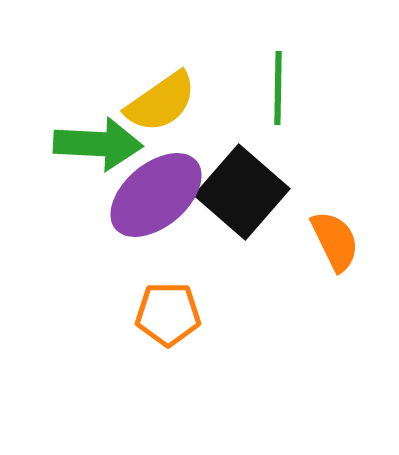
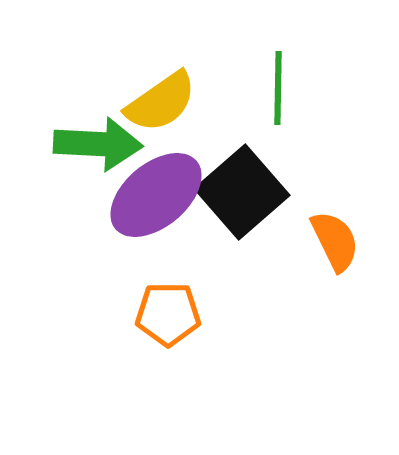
black square: rotated 8 degrees clockwise
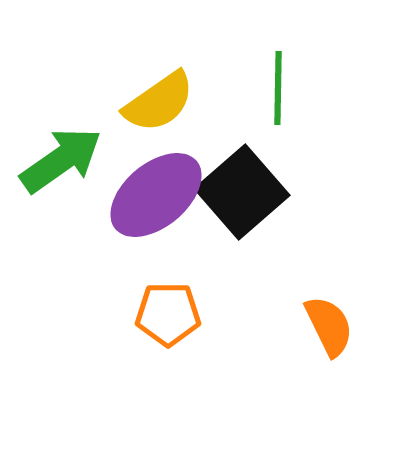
yellow semicircle: moved 2 px left
green arrow: moved 37 px left, 16 px down; rotated 38 degrees counterclockwise
orange semicircle: moved 6 px left, 85 px down
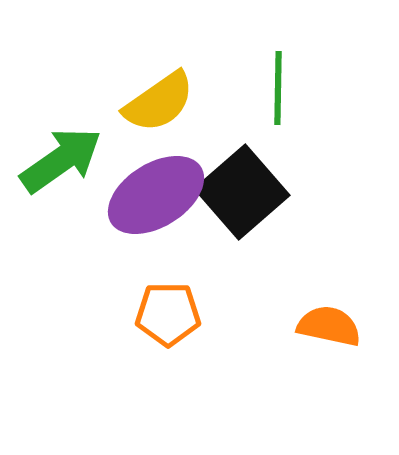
purple ellipse: rotated 8 degrees clockwise
orange semicircle: rotated 52 degrees counterclockwise
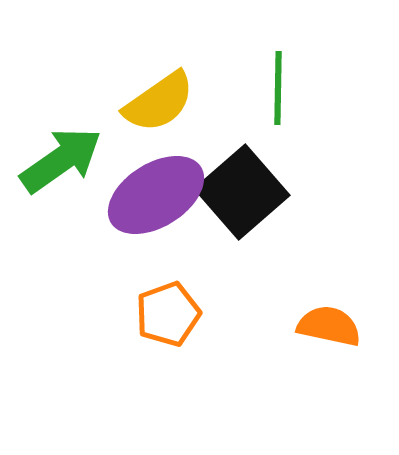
orange pentagon: rotated 20 degrees counterclockwise
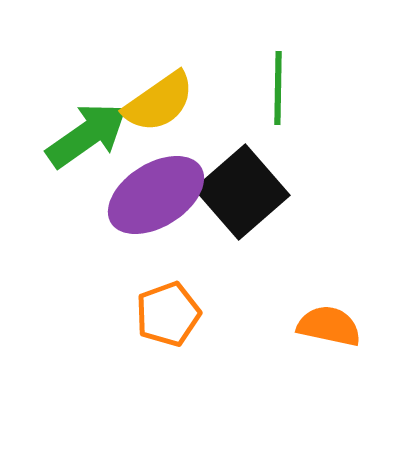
green arrow: moved 26 px right, 25 px up
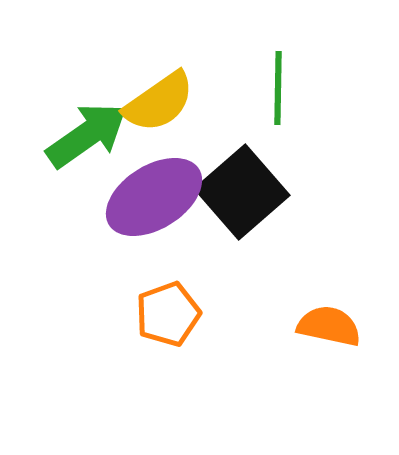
purple ellipse: moved 2 px left, 2 px down
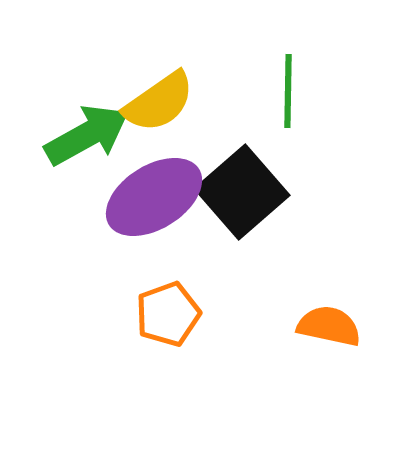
green line: moved 10 px right, 3 px down
green arrow: rotated 6 degrees clockwise
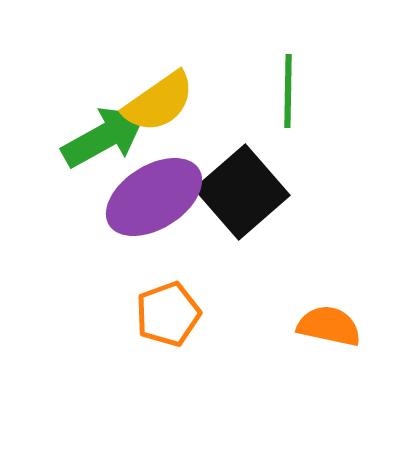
green arrow: moved 17 px right, 2 px down
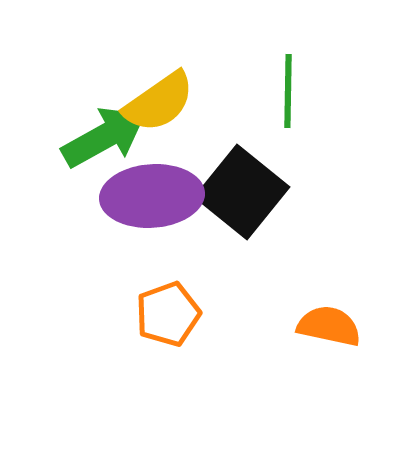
black square: rotated 10 degrees counterclockwise
purple ellipse: moved 2 px left, 1 px up; rotated 28 degrees clockwise
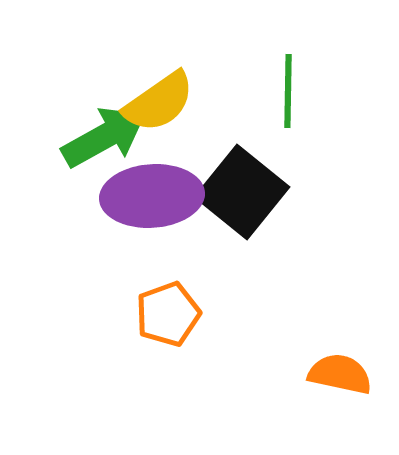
orange semicircle: moved 11 px right, 48 px down
